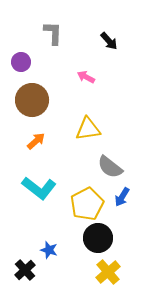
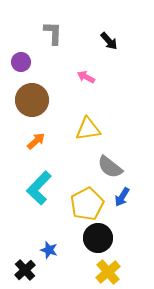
cyan L-shape: rotated 96 degrees clockwise
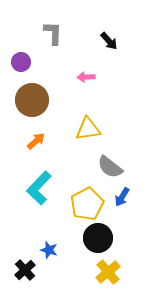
pink arrow: rotated 30 degrees counterclockwise
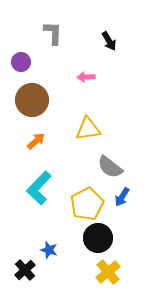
black arrow: rotated 12 degrees clockwise
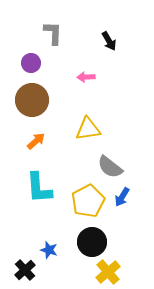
purple circle: moved 10 px right, 1 px down
cyan L-shape: rotated 48 degrees counterclockwise
yellow pentagon: moved 1 px right, 3 px up
black circle: moved 6 px left, 4 px down
